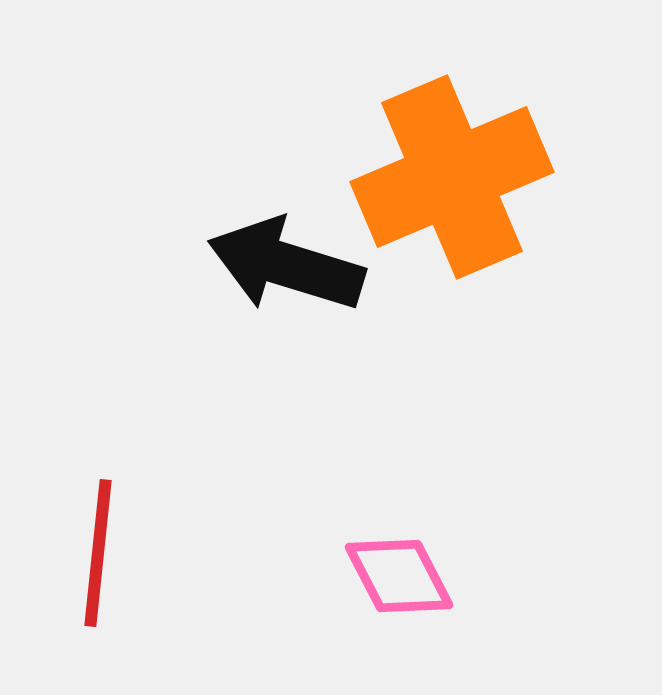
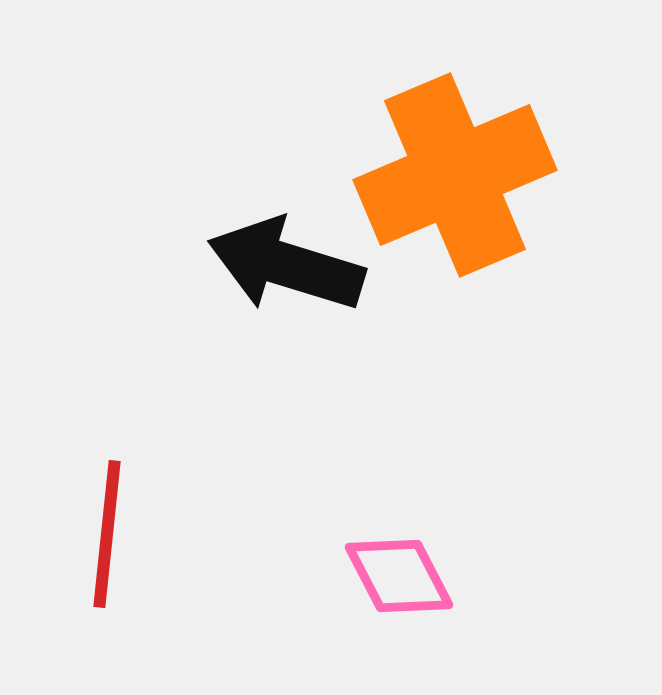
orange cross: moved 3 px right, 2 px up
red line: moved 9 px right, 19 px up
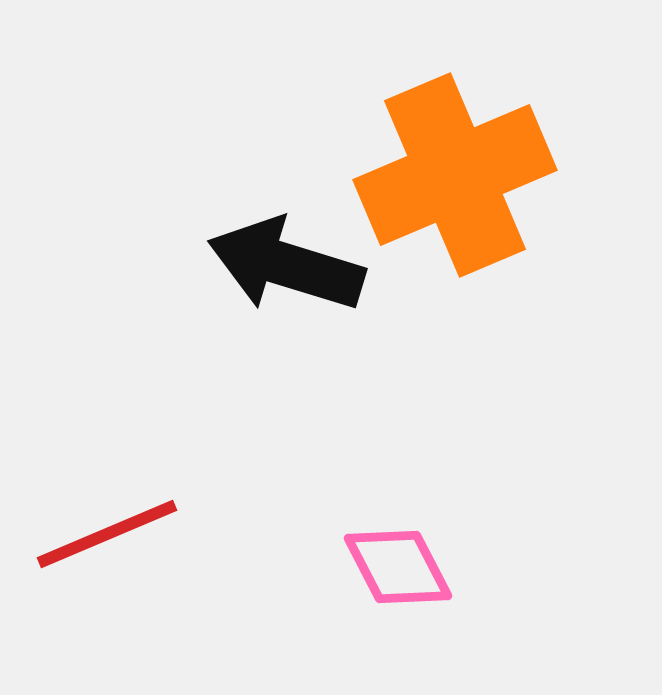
red line: rotated 61 degrees clockwise
pink diamond: moved 1 px left, 9 px up
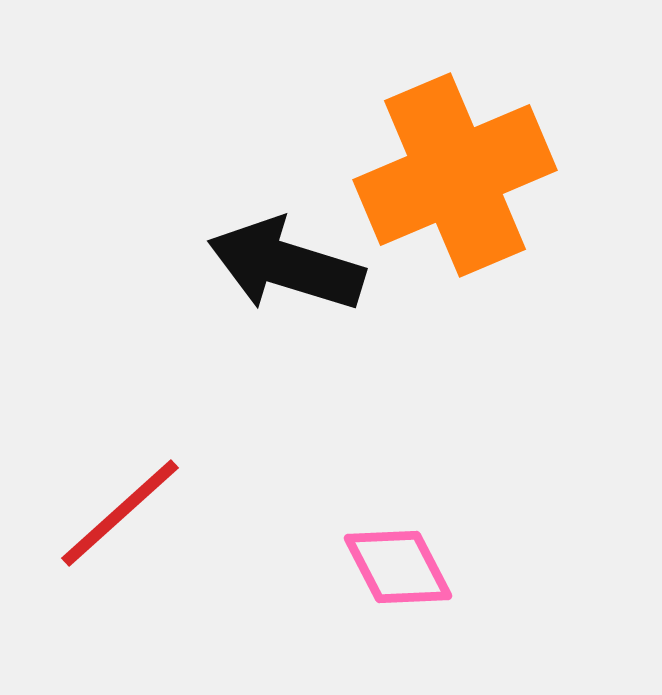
red line: moved 13 px right, 21 px up; rotated 19 degrees counterclockwise
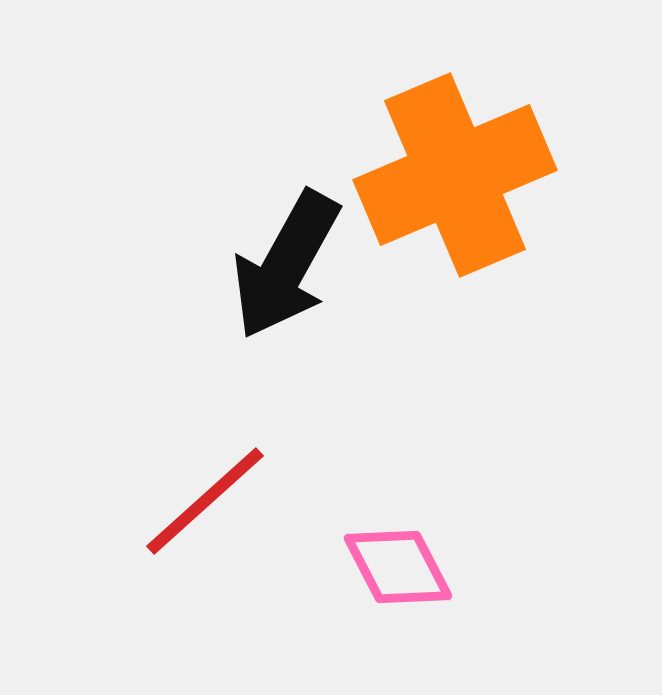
black arrow: rotated 78 degrees counterclockwise
red line: moved 85 px right, 12 px up
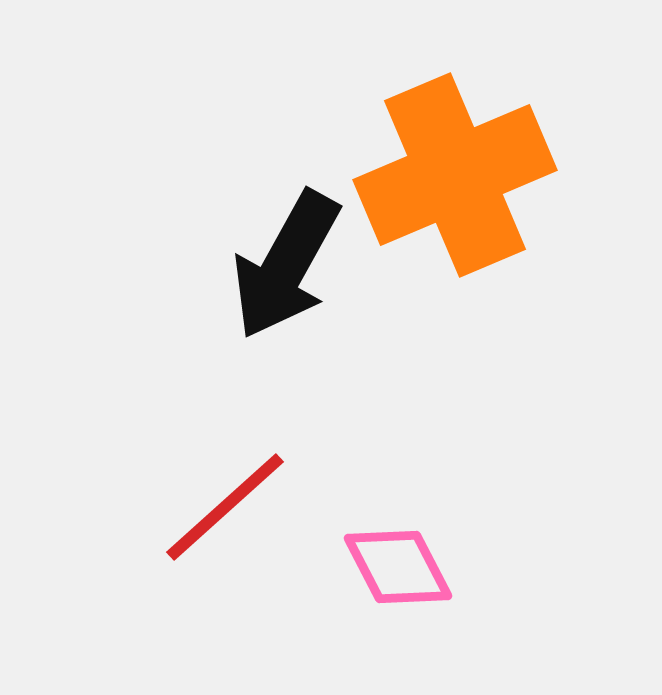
red line: moved 20 px right, 6 px down
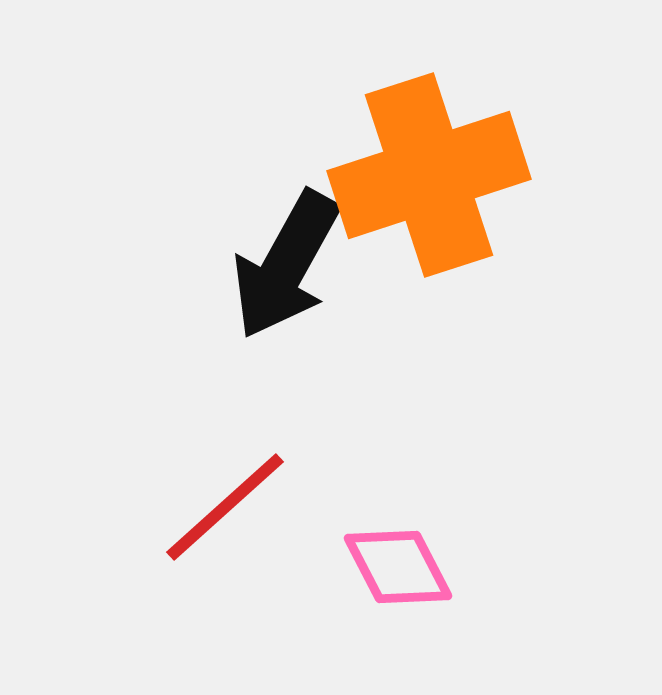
orange cross: moved 26 px left; rotated 5 degrees clockwise
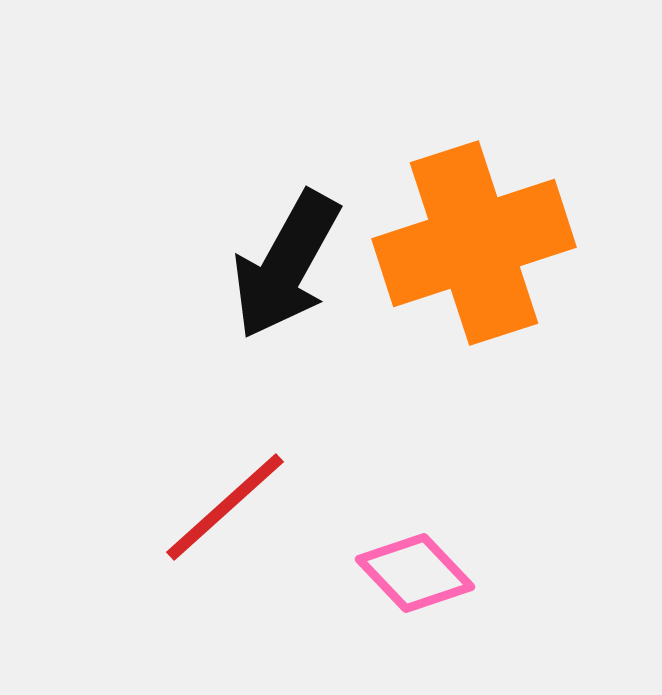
orange cross: moved 45 px right, 68 px down
pink diamond: moved 17 px right, 6 px down; rotated 16 degrees counterclockwise
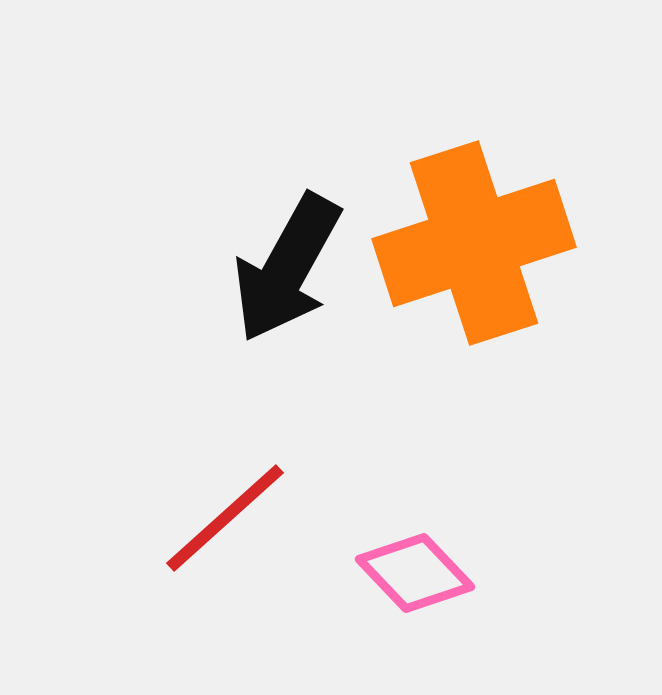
black arrow: moved 1 px right, 3 px down
red line: moved 11 px down
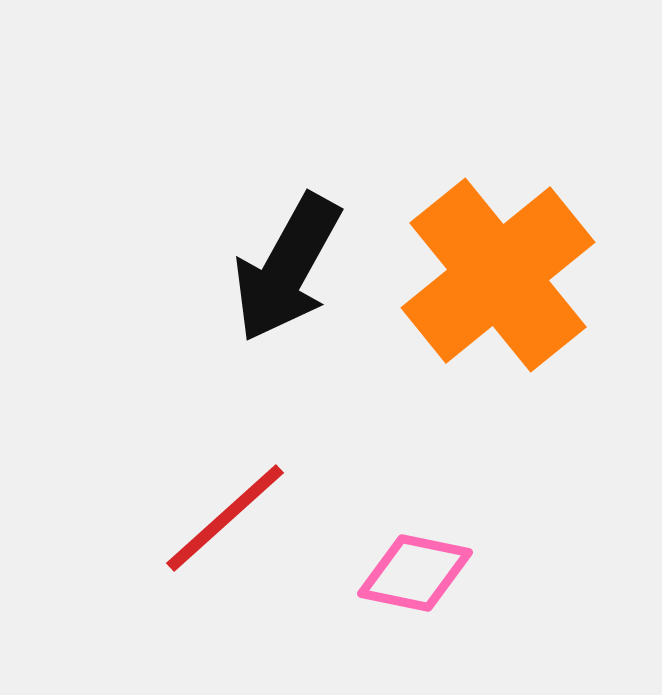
orange cross: moved 24 px right, 32 px down; rotated 21 degrees counterclockwise
pink diamond: rotated 35 degrees counterclockwise
